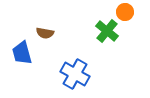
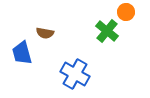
orange circle: moved 1 px right
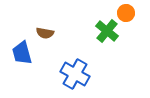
orange circle: moved 1 px down
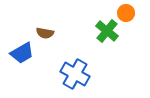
blue trapezoid: rotated 105 degrees counterclockwise
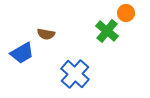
brown semicircle: moved 1 px right, 1 px down
blue cross: rotated 12 degrees clockwise
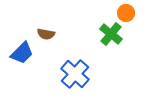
green cross: moved 4 px right, 3 px down
blue trapezoid: rotated 15 degrees counterclockwise
